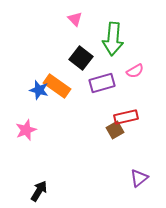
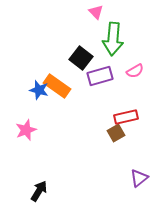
pink triangle: moved 21 px right, 7 px up
purple rectangle: moved 2 px left, 7 px up
brown square: moved 1 px right, 3 px down
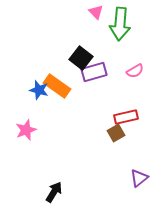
green arrow: moved 7 px right, 15 px up
purple rectangle: moved 6 px left, 4 px up
black arrow: moved 15 px right, 1 px down
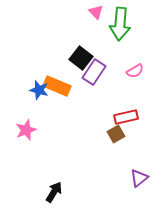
purple rectangle: rotated 40 degrees counterclockwise
orange rectangle: rotated 12 degrees counterclockwise
brown square: moved 1 px down
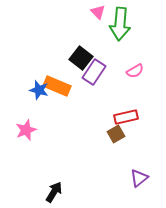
pink triangle: moved 2 px right
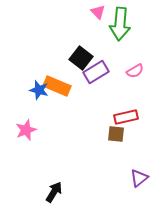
purple rectangle: moved 2 px right; rotated 25 degrees clockwise
brown square: rotated 36 degrees clockwise
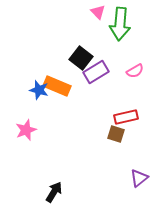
brown square: rotated 12 degrees clockwise
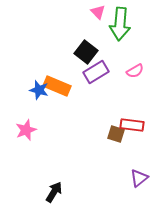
black square: moved 5 px right, 6 px up
red rectangle: moved 6 px right, 8 px down; rotated 20 degrees clockwise
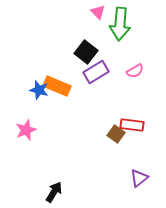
brown square: rotated 18 degrees clockwise
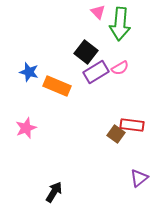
pink semicircle: moved 15 px left, 3 px up
blue star: moved 10 px left, 18 px up
pink star: moved 2 px up
